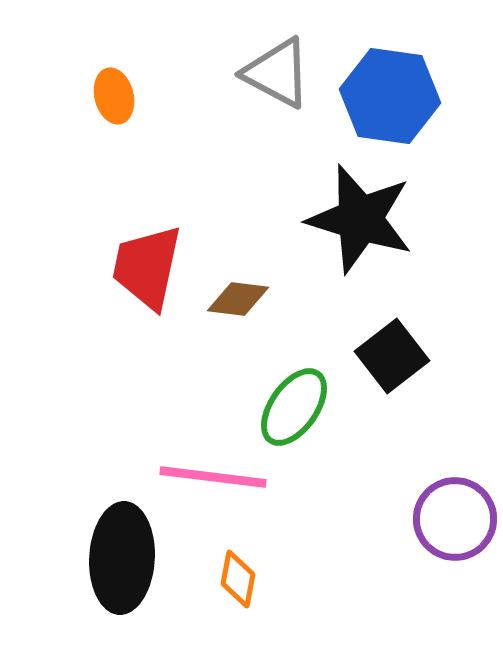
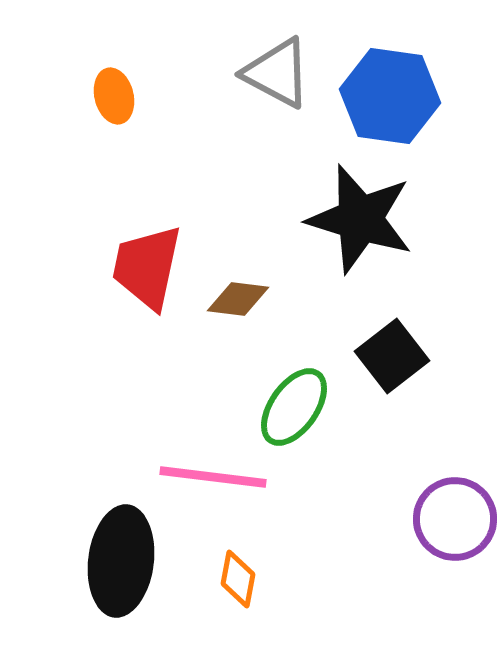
black ellipse: moved 1 px left, 3 px down; rotated 4 degrees clockwise
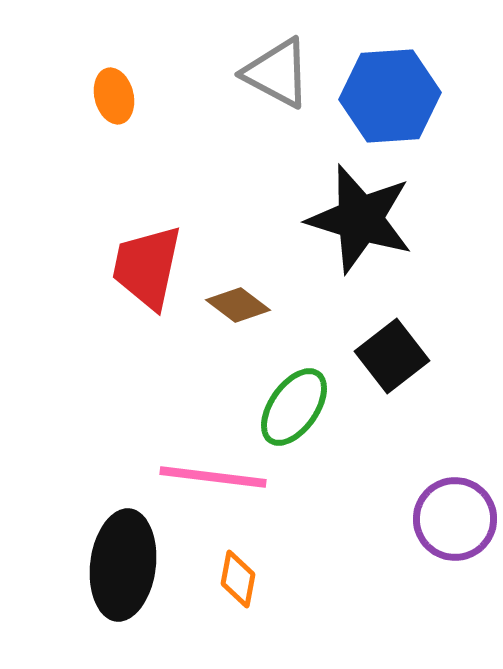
blue hexagon: rotated 12 degrees counterclockwise
brown diamond: moved 6 px down; rotated 30 degrees clockwise
black ellipse: moved 2 px right, 4 px down
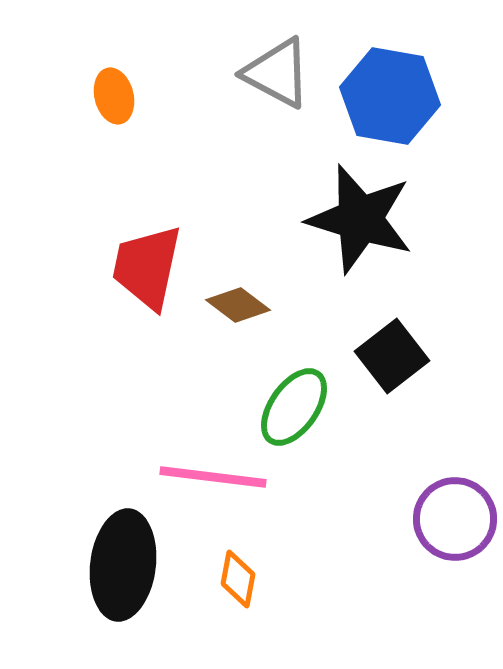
blue hexagon: rotated 14 degrees clockwise
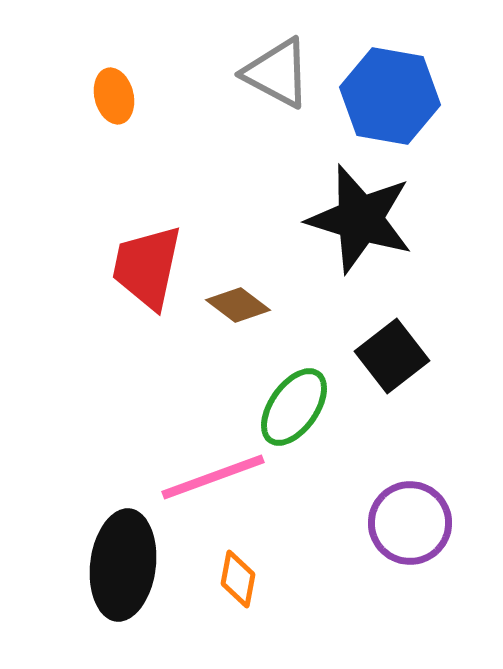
pink line: rotated 27 degrees counterclockwise
purple circle: moved 45 px left, 4 px down
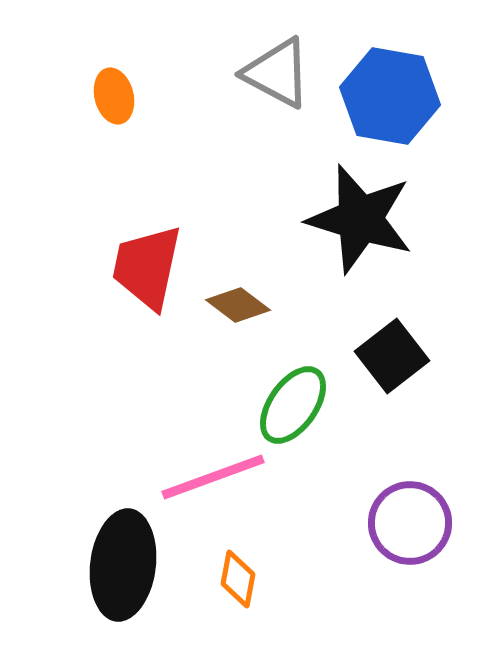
green ellipse: moved 1 px left, 2 px up
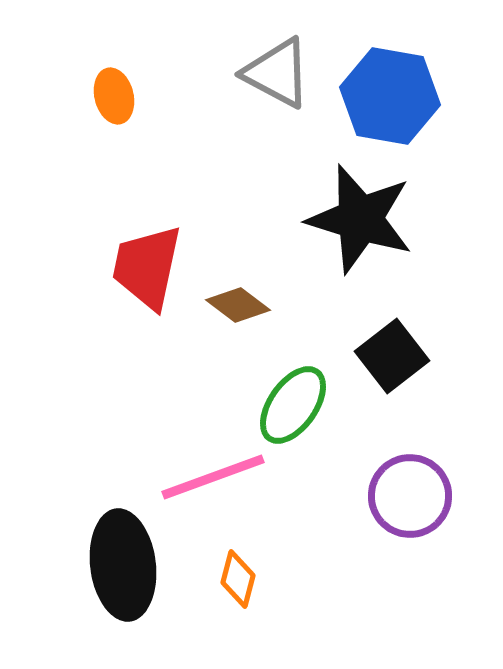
purple circle: moved 27 px up
black ellipse: rotated 14 degrees counterclockwise
orange diamond: rotated 4 degrees clockwise
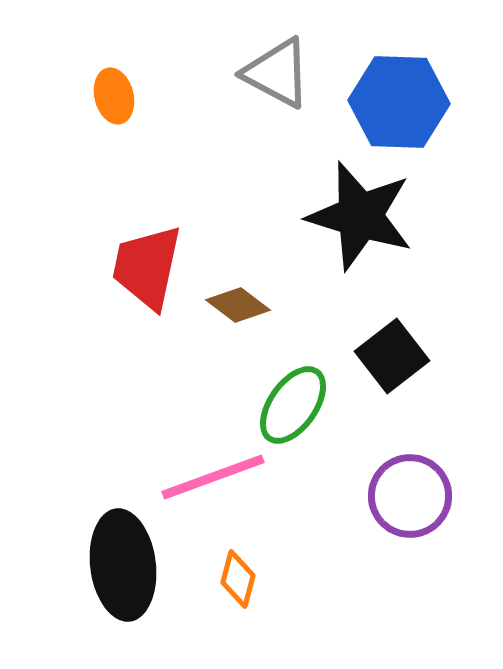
blue hexagon: moved 9 px right, 6 px down; rotated 8 degrees counterclockwise
black star: moved 3 px up
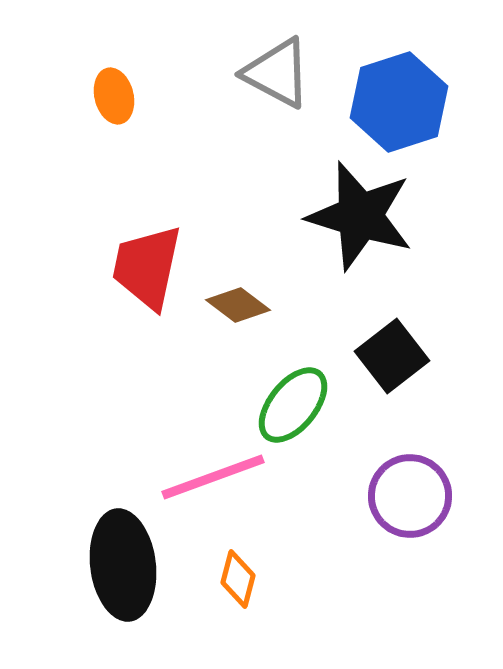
blue hexagon: rotated 20 degrees counterclockwise
green ellipse: rotated 4 degrees clockwise
